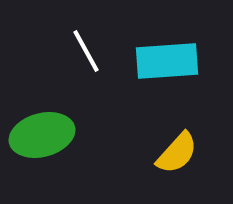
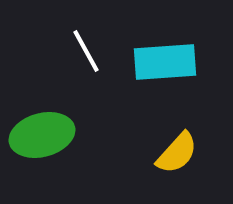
cyan rectangle: moved 2 px left, 1 px down
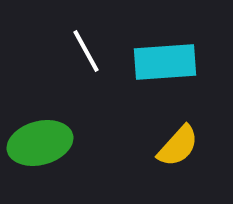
green ellipse: moved 2 px left, 8 px down
yellow semicircle: moved 1 px right, 7 px up
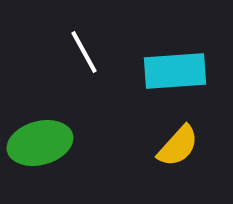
white line: moved 2 px left, 1 px down
cyan rectangle: moved 10 px right, 9 px down
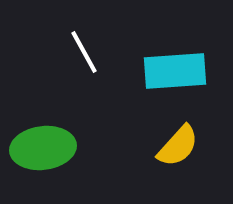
green ellipse: moved 3 px right, 5 px down; rotated 8 degrees clockwise
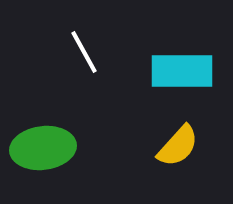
cyan rectangle: moved 7 px right; rotated 4 degrees clockwise
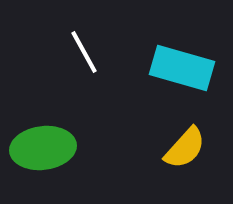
cyan rectangle: moved 3 px up; rotated 16 degrees clockwise
yellow semicircle: moved 7 px right, 2 px down
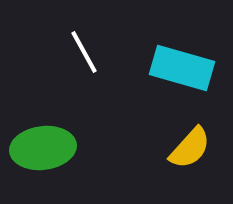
yellow semicircle: moved 5 px right
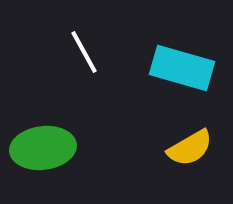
yellow semicircle: rotated 18 degrees clockwise
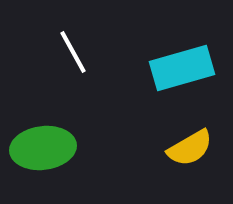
white line: moved 11 px left
cyan rectangle: rotated 32 degrees counterclockwise
